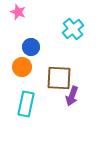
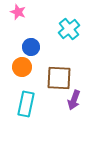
cyan cross: moved 4 px left
purple arrow: moved 2 px right, 4 px down
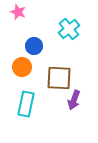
blue circle: moved 3 px right, 1 px up
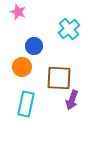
purple arrow: moved 2 px left
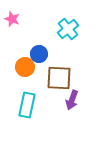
pink star: moved 6 px left, 7 px down
cyan cross: moved 1 px left
blue circle: moved 5 px right, 8 px down
orange circle: moved 3 px right
cyan rectangle: moved 1 px right, 1 px down
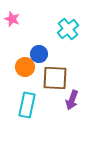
brown square: moved 4 px left
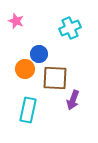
pink star: moved 4 px right, 2 px down
cyan cross: moved 2 px right, 1 px up; rotated 15 degrees clockwise
orange circle: moved 2 px down
purple arrow: moved 1 px right
cyan rectangle: moved 1 px right, 5 px down
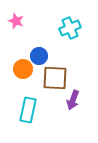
blue circle: moved 2 px down
orange circle: moved 2 px left
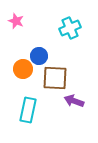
purple arrow: moved 1 px right, 1 px down; rotated 90 degrees clockwise
